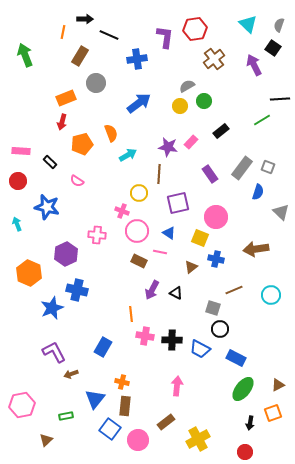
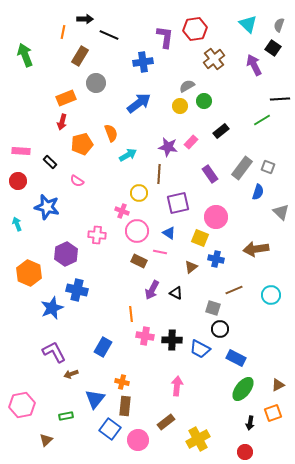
blue cross at (137, 59): moved 6 px right, 3 px down
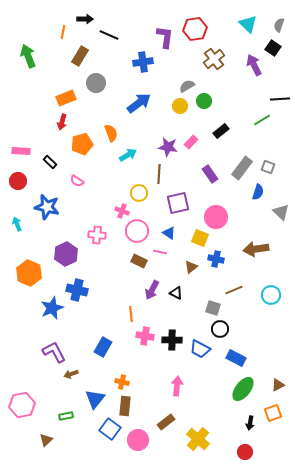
green arrow at (25, 55): moved 3 px right, 1 px down
yellow cross at (198, 439): rotated 20 degrees counterclockwise
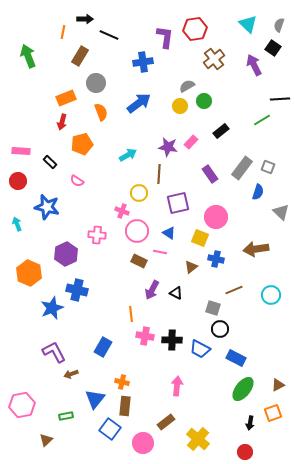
orange semicircle at (111, 133): moved 10 px left, 21 px up
pink circle at (138, 440): moved 5 px right, 3 px down
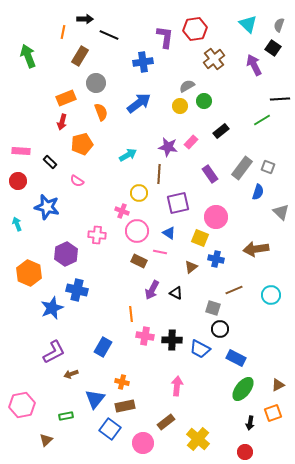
purple L-shape at (54, 352): rotated 90 degrees clockwise
brown rectangle at (125, 406): rotated 72 degrees clockwise
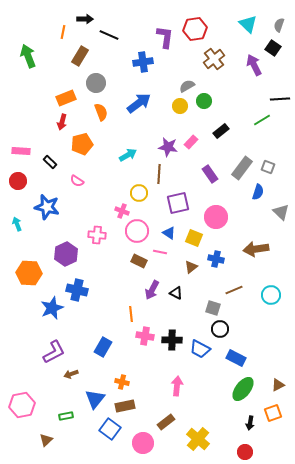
yellow square at (200, 238): moved 6 px left
orange hexagon at (29, 273): rotated 20 degrees counterclockwise
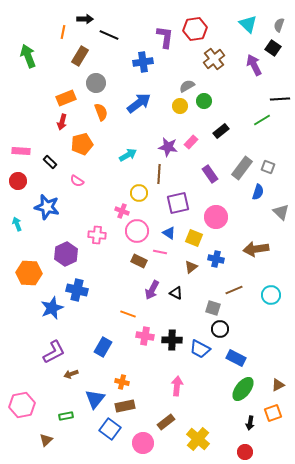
orange line at (131, 314): moved 3 px left; rotated 63 degrees counterclockwise
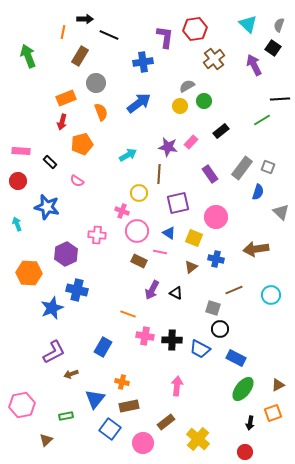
brown rectangle at (125, 406): moved 4 px right
